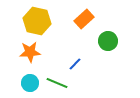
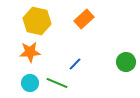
green circle: moved 18 px right, 21 px down
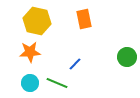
orange rectangle: rotated 60 degrees counterclockwise
green circle: moved 1 px right, 5 px up
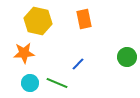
yellow hexagon: moved 1 px right
orange star: moved 6 px left, 1 px down
blue line: moved 3 px right
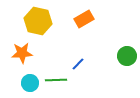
orange rectangle: rotated 72 degrees clockwise
orange star: moved 2 px left
green circle: moved 1 px up
green line: moved 1 px left, 3 px up; rotated 25 degrees counterclockwise
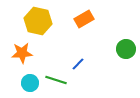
green circle: moved 1 px left, 7 px up
green line: rotated 20 degrees clockwise
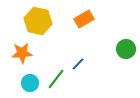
green line: moved 1 px up; rotated 70 degrees counterclockwise
